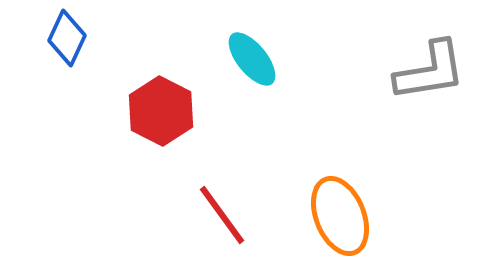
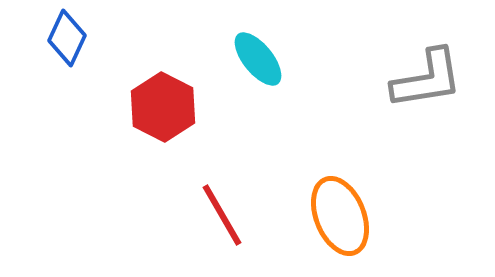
cyan ellipse: moved 6 px right
gray L-shape: moved 3 px left, 8 px down
red hexagon: moved 2 px right, 4 px up
red line: rotated 6 degrees clockwise
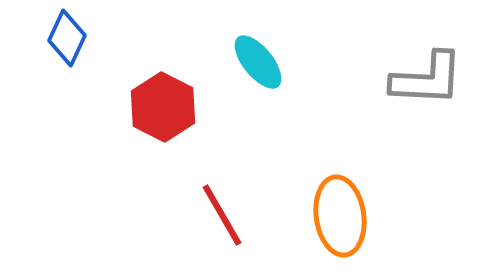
cyan ellipse: moved 3 px down
gray L-shape: rotated 12 degrees clockwise
orange ellipse: rotated 14 degrees clockwise
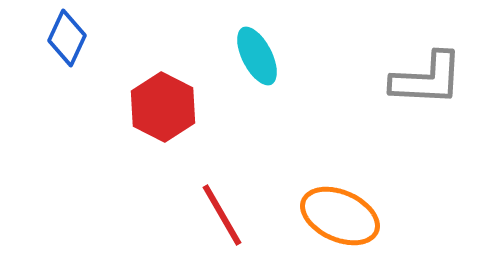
cyan ellipse: moved 1 px left, 6 px up; rotated 12 degrees clockwise
orange ellipse: rotated 58 degrees counterclockwise
